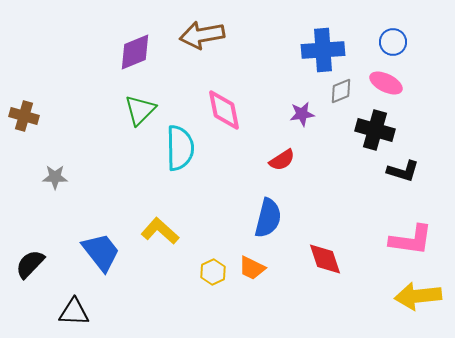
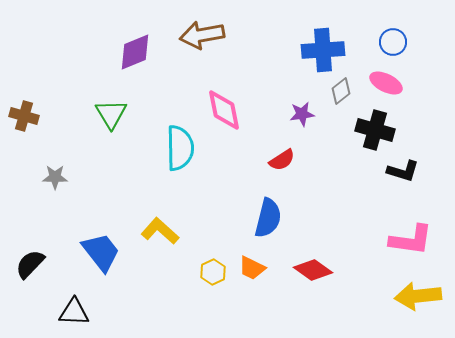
gray diamond: rotated 16 degrees counterclockwise
green triangle: moved 29 px left, 4 px down; rotated 16 degrees counterclockwise
red diamond: moved 12 px left, 11 px down; rotated 36 degrees counterclockwise
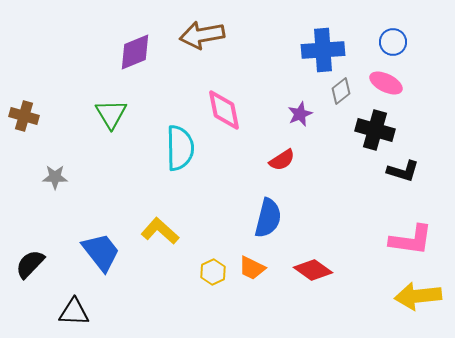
purple star: moved 2 px left; rotated 15 degrees counterclockwise
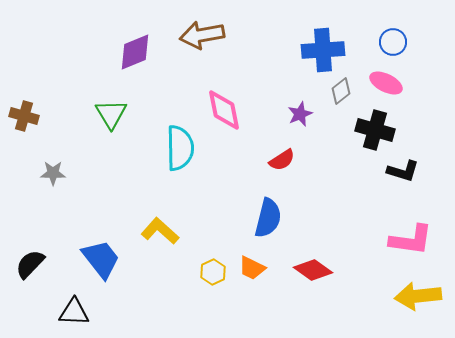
gray star: moved 2 px left, 4 px up
blue trapezoid: moved 7 px down
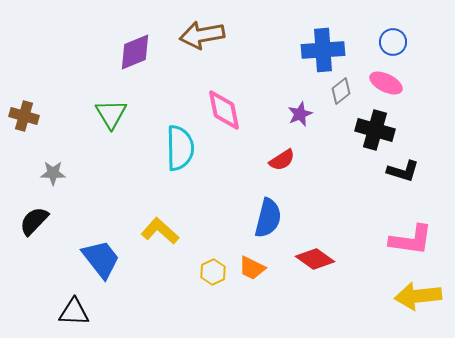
black semicircle: moved 4 px right, 43 px up
red diamond: moved 2 px right, 11 px up
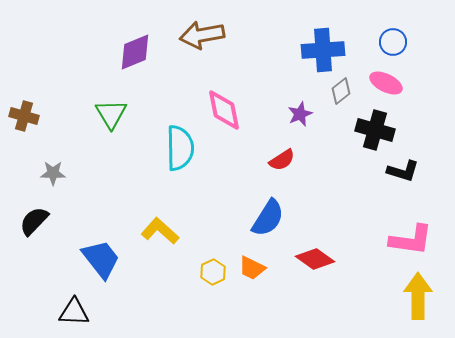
blue semicircle: rotated 18 degrees clockwise
yellow arrow: rotated 96 degrees clockwise
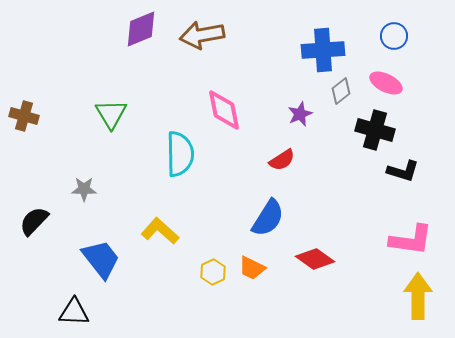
blue circle: moved 1 px right, 6 px up
purple diamond: moved 6 px right, 23 px up
cyan semicircle: moved 6 px down
gray star: moved 31 px right, 16 px down
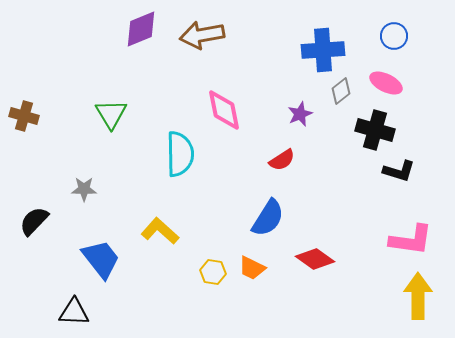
black L-shape: moved 4 px left
yellow hexagon: rotated 25 degrees counterclockwise
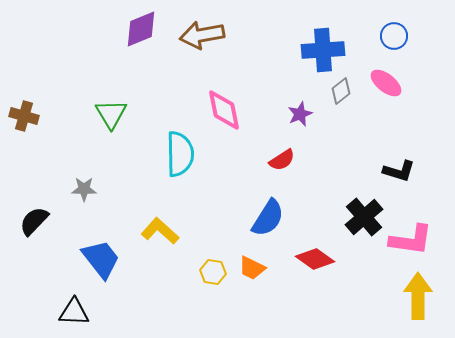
pink ellipse: rotated 12 degrees clockwise
black cross: moved 11 px left, 87 px down; rotated 33 degrees clockwise
